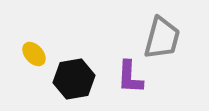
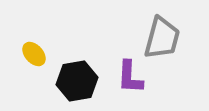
black hexagon: moved 3 px right, 2 px down
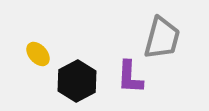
yellow ellipse: moved 4 px right
black hexagon: rotated 18 degrees counterclockwise
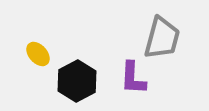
purple L-shape: moved 3 px right, 1 px down
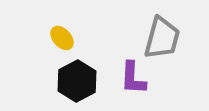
yellow ellipse: moved 24 px right, 16 px up
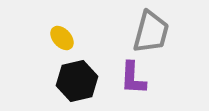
gray trapezoid: moved 11 px left, 6 px up
black hexagon: rotated 15 degrees clockwise
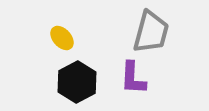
black hexagon: moved 1 px down; rotated 15 degrees counterclockwise
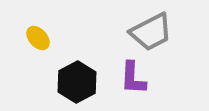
gray trapezoid: rotated 48 degrees clockwise
yellow ellipse: moved 24 px left
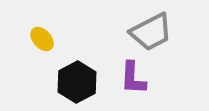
yellow ellipse: moved 4 px right, 1 px down
